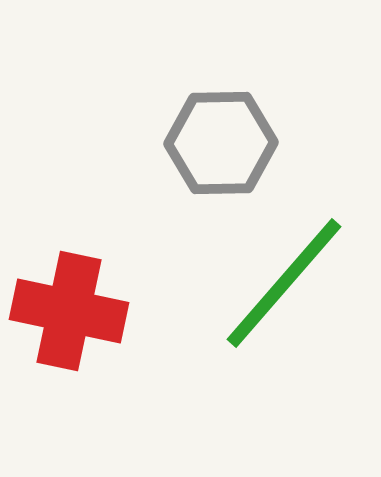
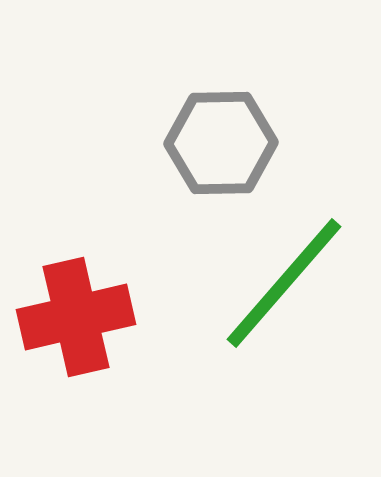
red cross: moved 7 px right, 6 px down; rotated 25 degrees counterclockwise
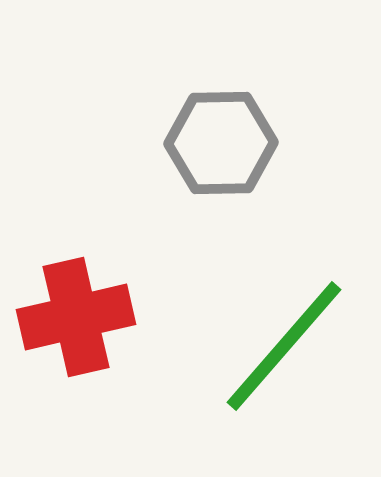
green line: moved 63 px down
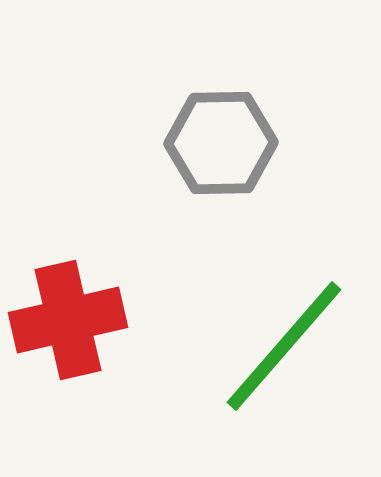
red cross: moved 8 px left, 3 px down
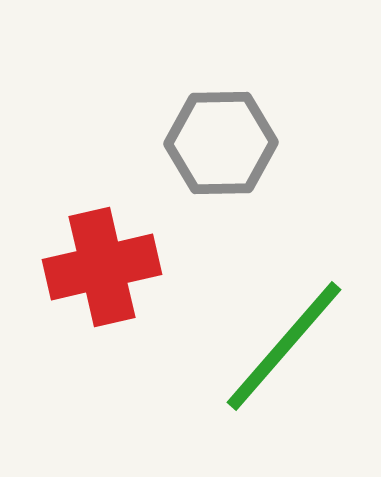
red cross: moved 34 px right, 53 px up
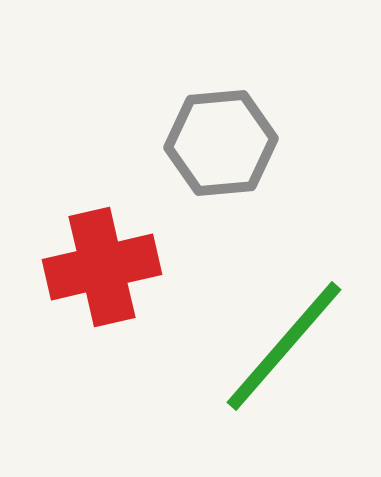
gray hexagon: rotated 4 degrees counterclockwise
